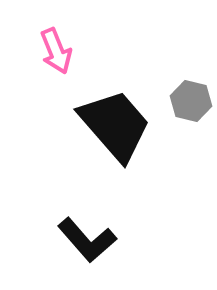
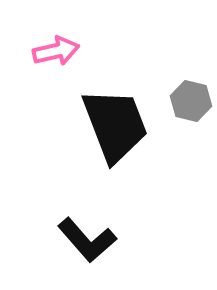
pink arrow: rotated 81 degrees counterclockwise
black trapezoid: rotated 20 degrees clockwise
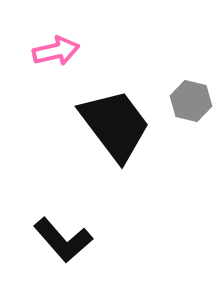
black trapezoid: rotated 16 degrees counterclockwise
black L-shape: moved 24 px left
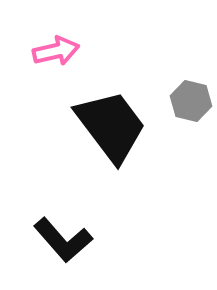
black trapezoid: moved 4 px left, 1 px down
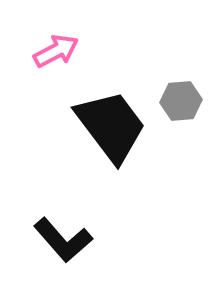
pink arrow: rotated 15 degrees counterclockwise
gray hexagon: moved 10 px left; rotated 18 degrees counterclockwise
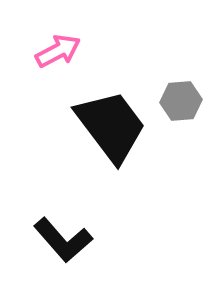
pink arrow: moved 2 px right
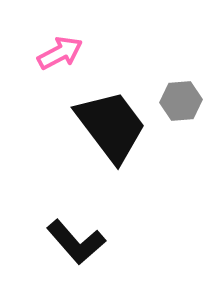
pink arrow: moved 2 px right, 2 px down
black L-shape: moved 13 px right, 2 px down
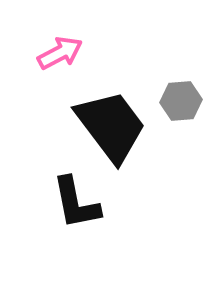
black L-shape: moved 39 px up; rotated 30 degrees clockwise
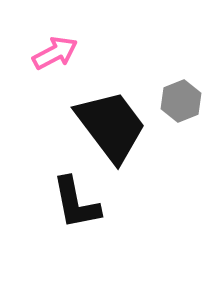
pink arrow: moved 5 px left
gray hexagon: rotated 18 degrees counterclockwise
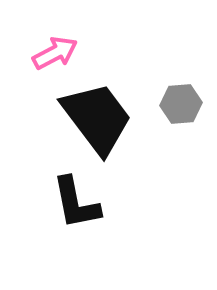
gray hexagon: moved 3 px down; rotated 18 degrees clockwise
black trapezoid: moved 14 px left, 8 px up
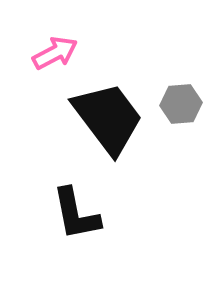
black trapezoid: moved 11 px right
black L-shape: moved 11 px down
